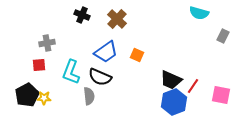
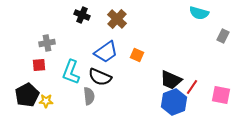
red line: moved 1 px left, 1 px down
yellow star: moved 2 px right, 3 px down
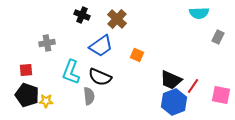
cyan semicircle: rotated 18 degrees counterclockwise
gray rectangle: moved 5 px left, 1 px down
blue trapezoid: moved 5 px left, 6 px up
red square: moved 13 px left, 5 px down
red line: moved 1 px right, 1 px up
black pentagon: rotated 25 degrees counterclockwise
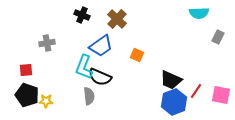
cyan L-shape: moved 13 px right, 5 px up
red line: moved 3 px right, 5 px down
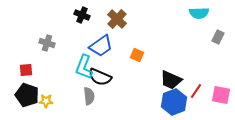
gray cross: rotated 28 degrees clockwise
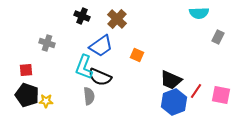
black cross: moved 1 px down
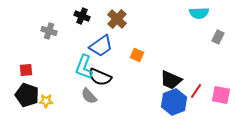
gray cross: moved 2 px right, 12 px up
gray semicircle: rotated 144 degrees clockwise
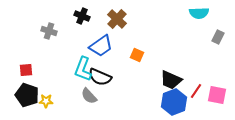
cyan L-shape: moved 1 px left, 2 px down
pink square: moved 4 px left
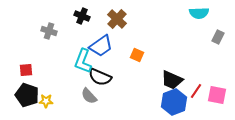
cyan L-shape: moved 8 px up
black trapezoid: moved 1 px right
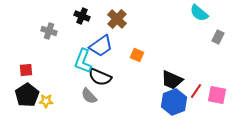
cyan semicircle: rotated 42 degrees clockwise
black pentagon: rotated 20 degrees clockwise
